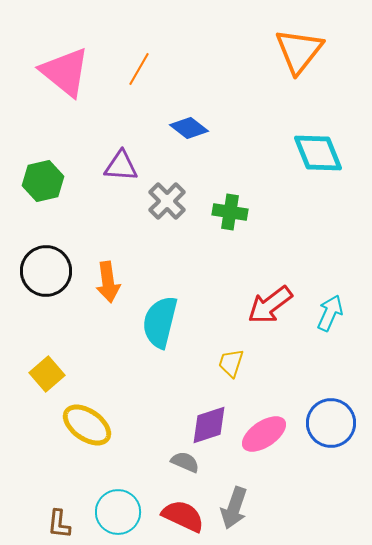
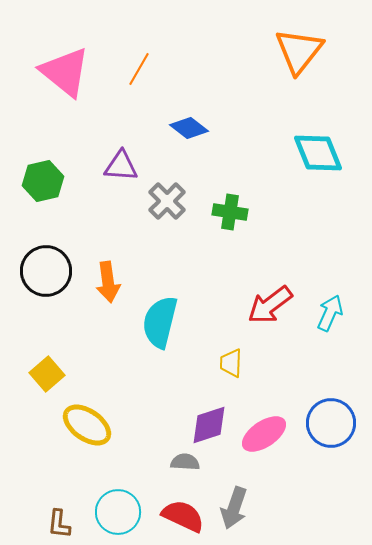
yellow trapezoid: rotated 16 degrees counterclockwise
gray semicircle: rotated 20 degrees counterclockwise
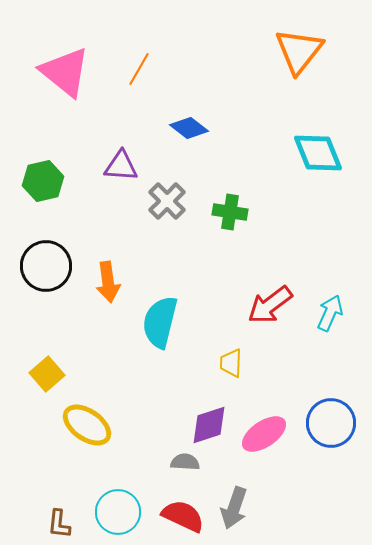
black circle: moved 5 px up
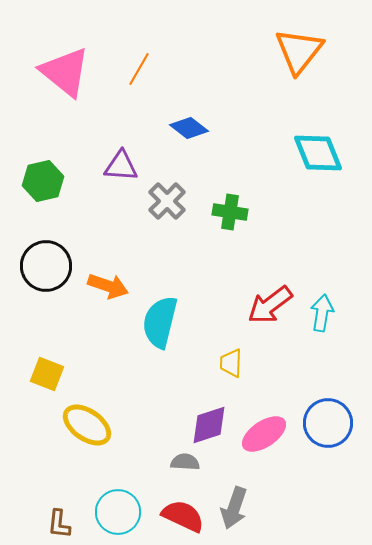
orange arrow: moved 4 px down; rotated 63 degrees counterclockwise
cyan arrow: moved 8 px left; rotated 15 degrees counterclockwise
yellow square: rotated 28 degrees counterclockwise
blue circle: moved 3 px left
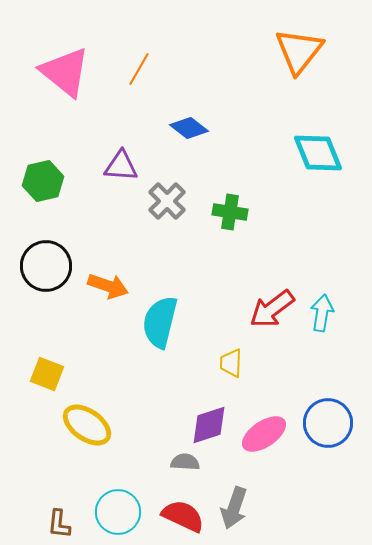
red arrow: moved 2 px right, 4 px down
